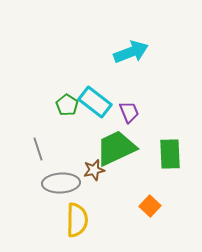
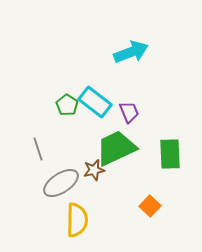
gray ellipse: rotated 30 degrees counterclockwise
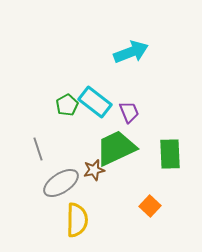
green pentagon: rotated 10 degrees clockwise
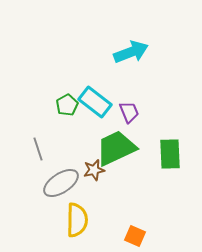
orange square: moved 15 px left, 30 px down; rotated 20 degrees counterclockwise
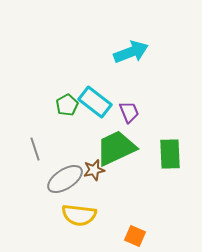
gray line: moved 3 px left
gray ellipse: moved 4 px right, 4 px up
yellow semicircle: moved 2 px right, 5 px up; rotated 96 degrees clockwise
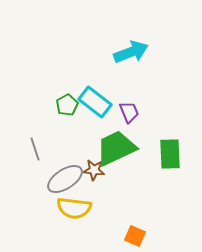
brown star: rotated 20 degrees clockwise
yellow semicircle: moved 5 px left, 7 px up
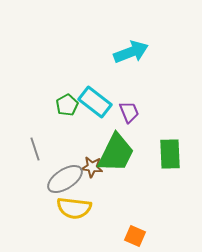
green trapezoid: moved 5 px down; rotated 141 degrees clockwise
brown star: moved 2 px left, 3 px up
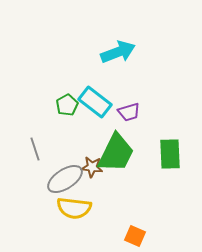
cyan arrow: moved 13 px left
purple trapezoid: rotated 95 degrees clockwise
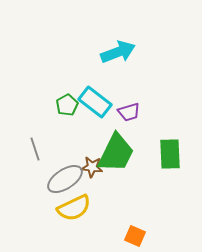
yellow semicircle: rotated 32 degrees counterclockwise
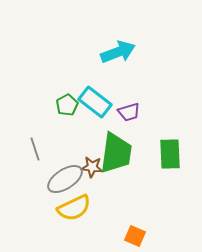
green trapezoid: rotated 18 degrees counterclockwise
